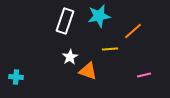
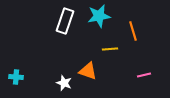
orange line: rotated 66 degrees counterclockwise
white star: moved 6 px left, 26 px down; rotated 21 degrees counterclockwise
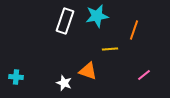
cyan star: moved 2 px left
orange line: moved 1 px right, 1 px up; rotated 36 degrees clockwise
pink line: rotated 24 degrees counterclockwise
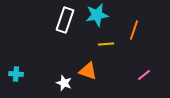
cyan star: moved 1 px up
white rectangle: moved 1 px up
yellow line: moved 4 px left, 5 px up
cyan cross: moved 3 px up
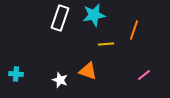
cyan star: moved 3 px left
white rectangle: moved 5 px left, 2 px up
white star: moved 4 px left, 3 px up
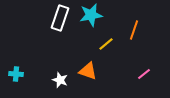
cyan star: moved 3 px left
yellow line: rotated 35 degrees counterclockwise
pink line: moved 1 px up
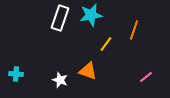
yellow line: rotated 14 degrees counterclockwise
pink line: moved 2 px right, 3 px down
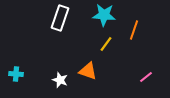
cyan star: moved 13 px right; rotated 15 degrees clockwise
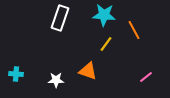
orange line: rotated 48 degrees counterclockwise
white star: moved 4 px left; rotated 21 degrees counterclockwise
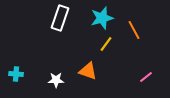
cyan star: moved 2 px left, 3 px down; rotated 20 degrees counterclockwise
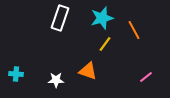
yellow line: moved 1 px left
